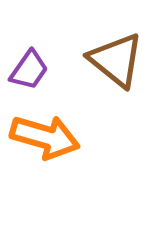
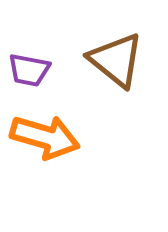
purple trapezoid: rotated 66 degrees clockwise
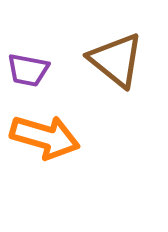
purple trapezoid: moved 1 px left
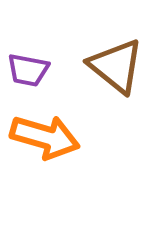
brown triangle: moved 6 px down
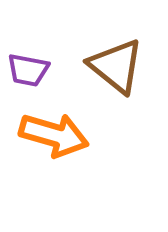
orange arrow: moved 9 px right, 2 px up
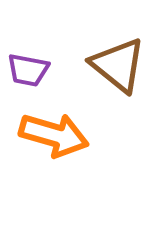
brown triangle: moved 2 px right, 1 px up
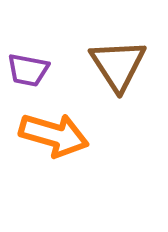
brown triangle: rotated 18 degrees clockwise
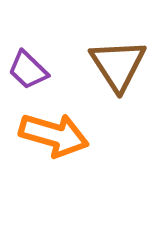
purple trapezoid: rotated 33 degrees clockwise
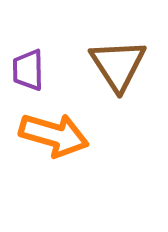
purple trapezoid: rotated 45 degrees clockwise
